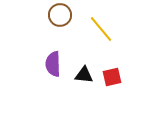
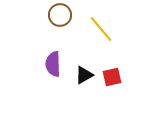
black triangle: rotated 36 degrees counterclockwise
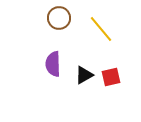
brown circle: moved 1 px left, 3 px down
red square: moved 1 px left
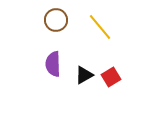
brown circle: moved 3 px left, 2 px down
yellow line: moved 1 px left, 2 px up
red square: rotated 18 degrees counterclockwise
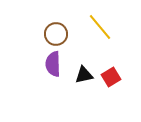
brown circle: moved 14 px down
black triangle: rotated 18 degrees clockwise
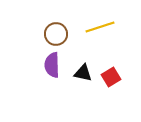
yellow line: rotated 68 degrees counterclockwise
purple semicircle: moved 1 px left, 1 px down
black triangle: moved 1 px left, 2 px up; rotated 24 degrees clockwise
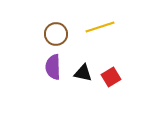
purple semicircle: moved 1 px right, 2 px down
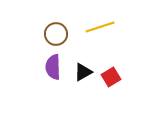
black triangle: moved 1 px up; rotated 42 degrees counterclockwise
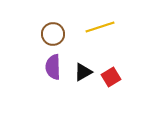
brown circle: moved 3 px left
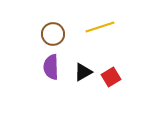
purple semicircle: moved 2 px left
